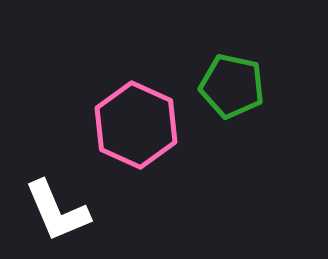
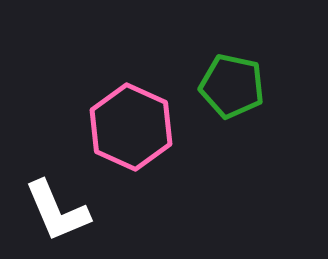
pink hexagon: moved 5 px left, 2 px down
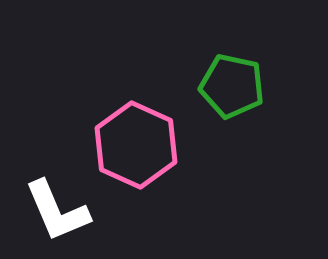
pink hexagon: moved 5 px right, 18 px down
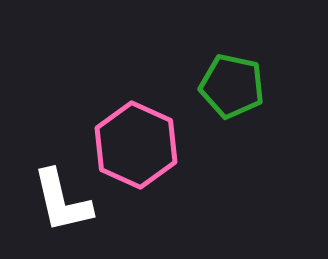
white L-shape: moved 5 px right, 10 px up; rotated 10 degrees clockwise
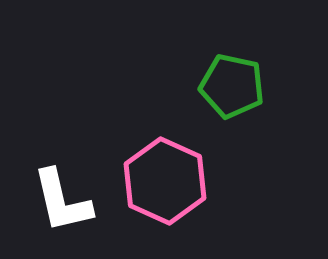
pink hexagon: moved 29 px right, 36 px down
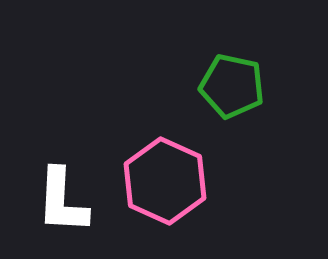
white L-shape: rotated 16 degrees clockwise
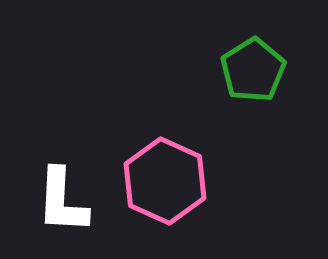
green pentagon: moved 21 px right, 16 px up; rotated 28 degrees clockwise
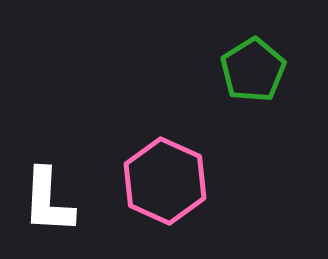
white L-shape: moved 14 px left
